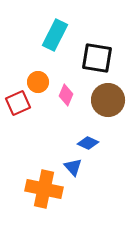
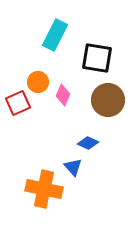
pink diamond: moved 3 px left
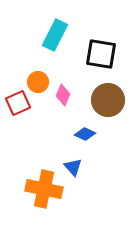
black square: moved 4 px right, 4 px up
blue diamond: moved 3 px left, 9 px up
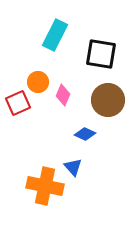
orange cross: moved 1 px right, 3 px up
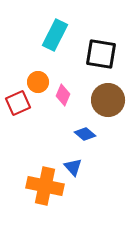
blue diamond: rotated 15 degrees clockwise
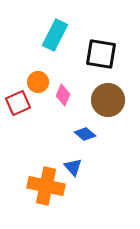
orange cross: moved 1 px right
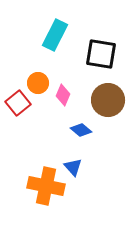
orange circle: moved 1 px down
red square: rotated 15 degrees counterclockwise
blue diamond: moved 4 px left, 4 px up
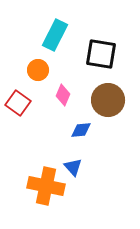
orange circle: moved 13 px up
red square: rotated 15 degrees counterclockwise
blue diamond: rotated 45 degrees counterclockwise
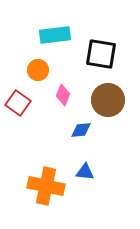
cyan rectangle: rotated 56 degrees clockwise
blue triangle: moved 12 px right, 5 px down; rotated 42 degrees counterclockwise
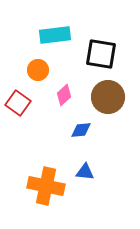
pink diamond: moved 1 px right; rotated 25 degrees clockwise
brown circle: moved 3 px up
